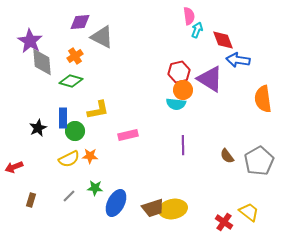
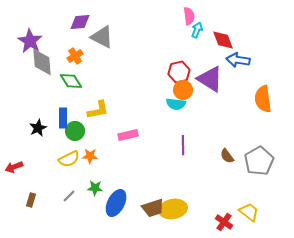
green diamond: rotated 40 degrees clockwise
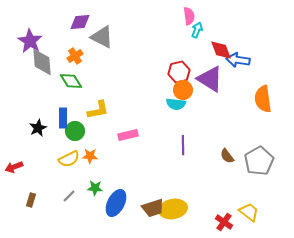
red diamond: moved 2 px left, 10 px down
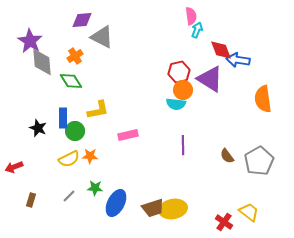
pink semicircle: moved 2 px right
purple diamond: moved 2 px right, 2 px up
black star: rotated 24 degrees counterclockwise
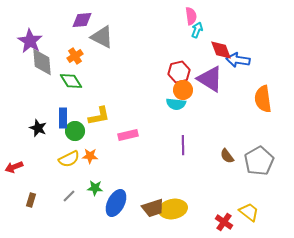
yellow L-shape: moved 1 px right, 6 px down
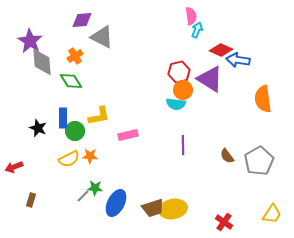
red diamond: rotated 45 degrees counterclockwise
gray line: moved 14 px right
yellow trapezoid: moved 23 px right, 2 px down; rotated 85 degrees clockwise
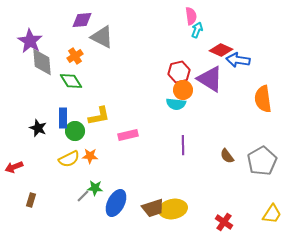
gray pentagon: moved 3 px right
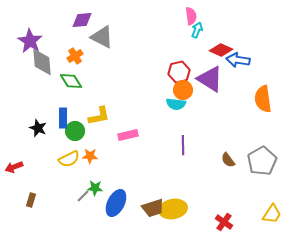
brown semicircle: moved 1 px right, 4 px down
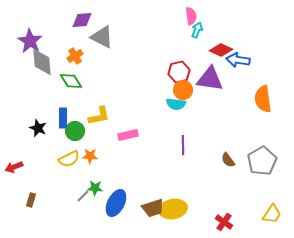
purple triangle: rotated 24 degrees counterclockwise
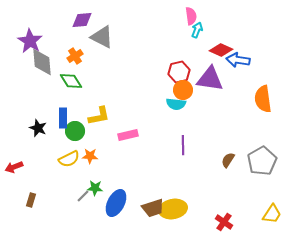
brown semicircle: rotated 70 degrees clockwise
